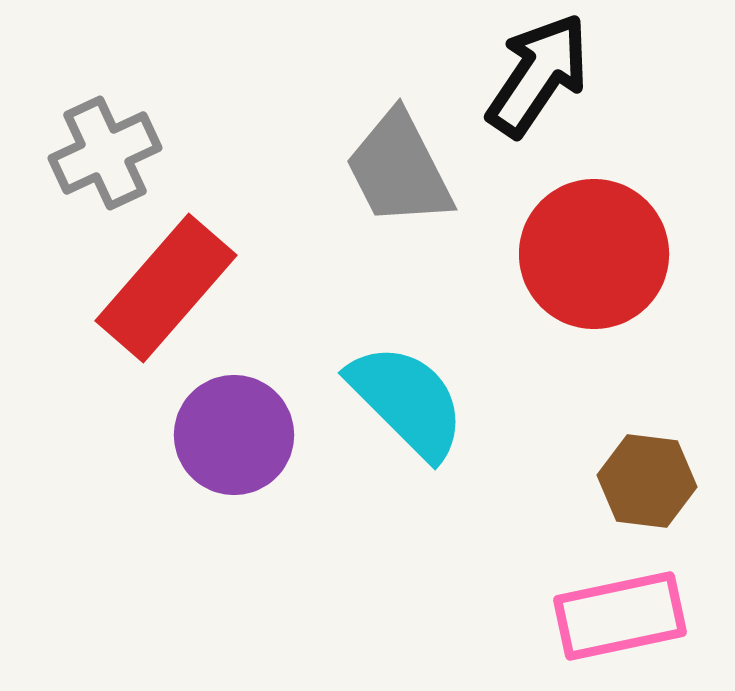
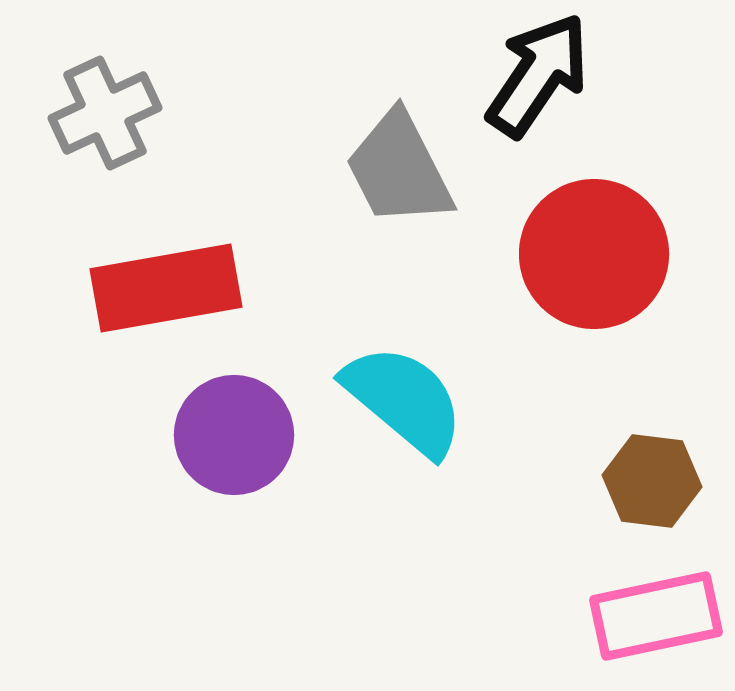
gray cross: moved 40 px up
red rectangle: rotated 39 degrees clockwise
cyan semicircle: moved 3 px left, 1 px up; rotated 5 degrees counterclockwise
brown hexagon: moved 5 px right
pink rectangle: moved 36 px right
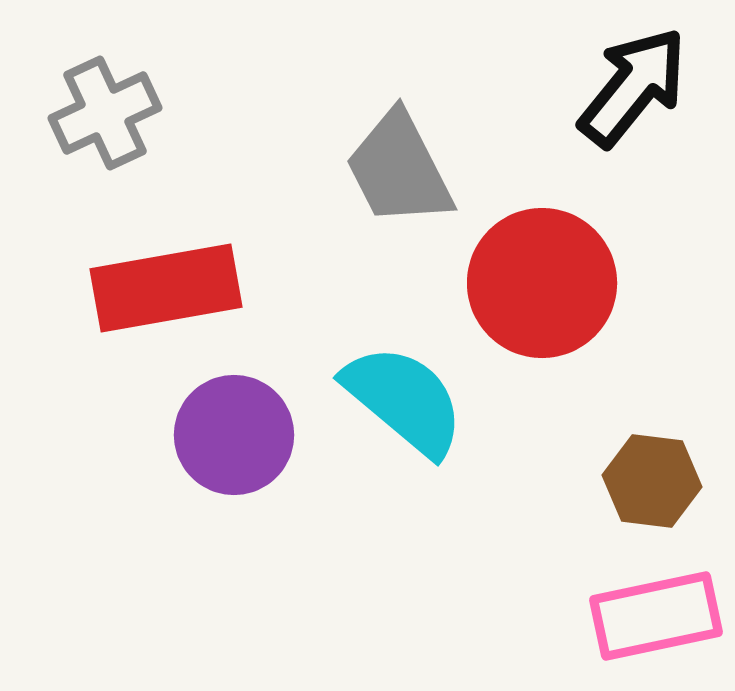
black arrow: moved 95 px right, 12 px down; rotated 5 degrees clockwise
red circle: moved 52 px left, 29 px down
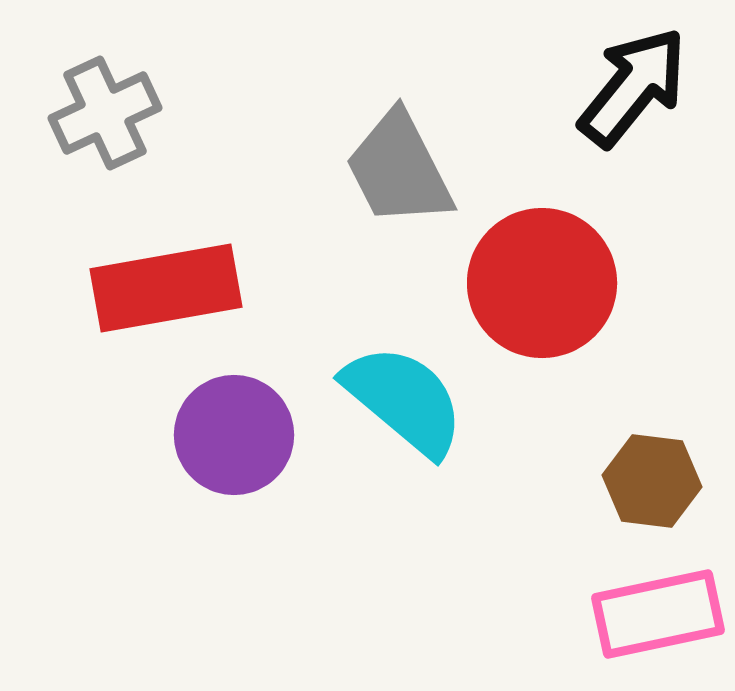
pink rectangle: moved 2 px right, 2 px up
